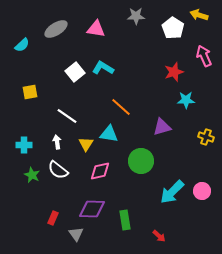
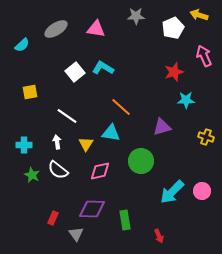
white pentagon: rotated 15 degrees clockwise
cyan triangle: moved 2 px right, 1 px up
red arrow: rotated 24 degrees clockwise
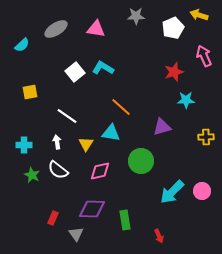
yellow cross: rotated 21 degrees counterclockwise
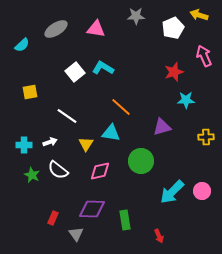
white arrow: moved 7 px left; rotated 80 degrees clockwise
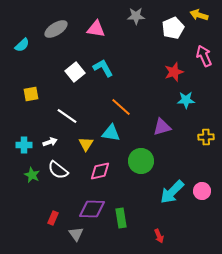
cyan L-shape: rotated 30 degrees clockwise
yellow square: moved 1 px right, 2 px down
green rectangle: moved 4 px left, 2 px up
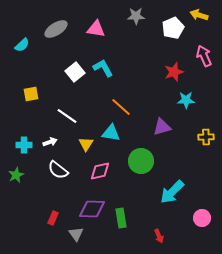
green star: moved 16 px left; rotated 21 degrees clockwise
pink circle: moved 27 px down
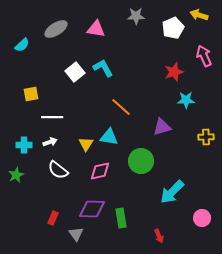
white line: moved 15 px left, 1 px down; rotated 35 degrees counterclockwise
cyan triangle: moved 2 px left, 4 px down
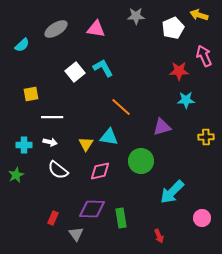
red star: moved 5 px right, 1 px up; rotated 18 degrees clockwise
white arrow: rotated 32 degrees clockwise
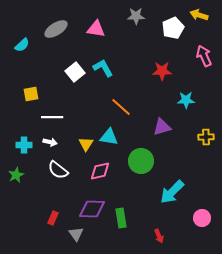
red star: moved 17 px left
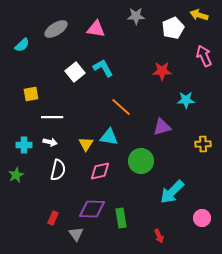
yellow cross: moved 3 px left, 7 px down
white semicircle: rotated 115 degrees counterclockwise
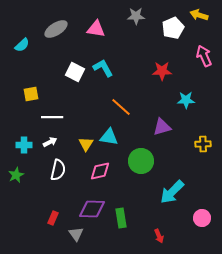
white square: rotated 24 degrees counterclockwise
white arrow: rotated 40 degrees counterclockwise
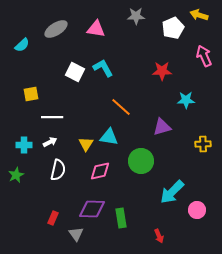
pink circle: moved 5 px left, 8 px up
